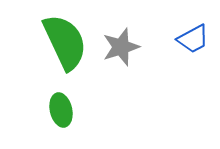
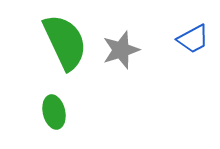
gray star: moved 3 px down
green ellipse: moved 7 px left, 2 px down
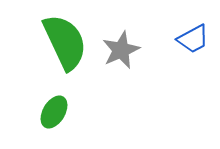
gray star: rotated 6 degrees counterclockwise
green ellipse: rotated 44 degrees clockwise
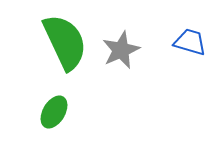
blue trapezoid: moved 3 px left, 3 px down; rotated 136 degrees counterclockwise
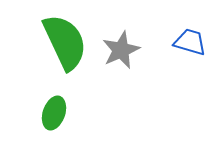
green ellipse: moved 1 px down; rotated 12 degrees counterclockwise
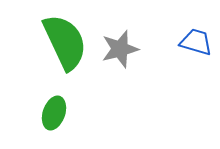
blue trapezoid: moved 6 px right
gray star: moved 1 px left, 1 px up; rotated 9 degrees clockwise
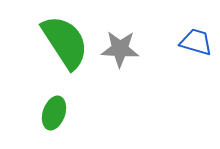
green semicircle: rotated 8 degrees counterclockwise
gray star: rotated 18 degrees clockwise
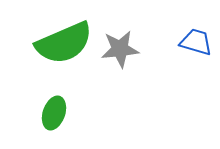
green semicircle: moved 1 px left, 1 px down; rotated 100 degrees clockwise
gray star: rotated 9 degrees counterclockwise
